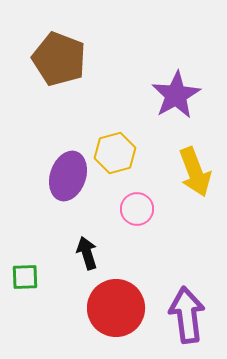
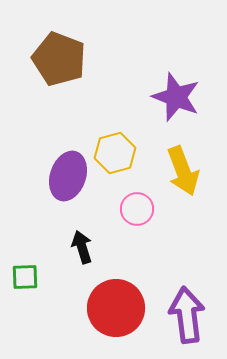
purple star: moved 2 px down; rotated 21 degrees counterclockwise
yellow arrow: moved 12 px left, 1 px up
black arrow: moved 5 px left, 6 px up
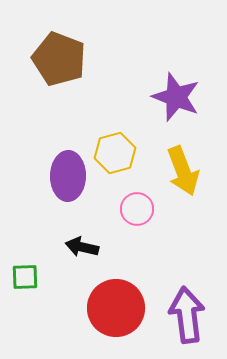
purple ellipse: rotated 18 degrees counterclockwise
black arrow: rotated 60 degrees counterclockwise
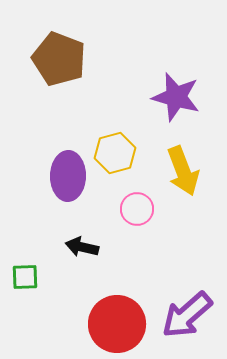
purple star: rotated 6 degrees counterclockwise
red circle: moved 1 px right, 16 px down
purple arrow: rotated 124 degrees counterclockwise
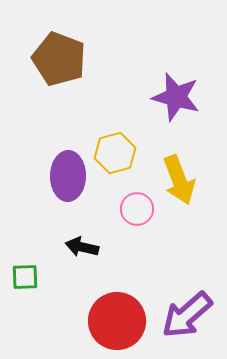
yellow arrow: moved 4 px left, 9 px down
red circle: moved 3 px up
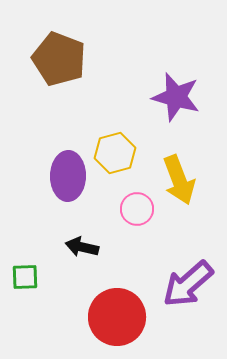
purple arrow: moved 1 px right, 31 px up
red circle: moved 4 px up
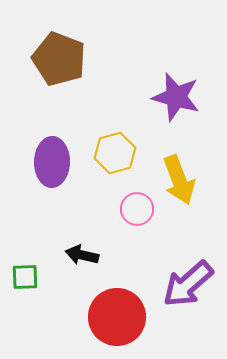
purple ellipse: moved 16 px left, 14 px up
black arrow: moved 8 px down
